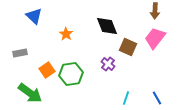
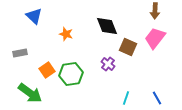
orange star: rotated 16 degrees counterclockwise
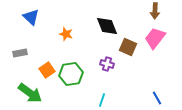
blue triangle: moved 3 px left, 1 px down
purple cross: moved 1 px left; rotated 24 degrees counterclockwise
cyan line: moved 24 px left, 2 px down
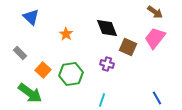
brown arrow: moved 1 px down; rotated 56 degrees counterclockwise
black diamond: moved 2 px down
orange star: rotated 16 degrees clockwise
gray rectangle: rotated 56 degrees clockwise
orange square: moved 4 px left; rotated 14 degrees counterclockwise
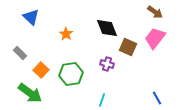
orange square: moved 2 px left
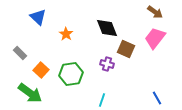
blue triangle: moved 7 px right
brown square: moved 2 px left, 2 px down
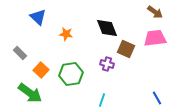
orange star: rotated 24 degrees counterclockwise
pink trapezoid: rotated 45 degrees clockwise
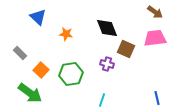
blue line: rotated 16 degrees clockwise
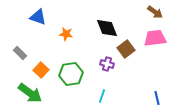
blue triangle: rotated 24 degrees counterclockwise
brown square: rotated 30 degrees clockwise
cyan line: moved 4 px up
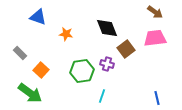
green hexagon: moved 11 px right, 3 px up
